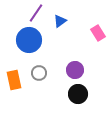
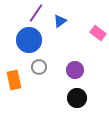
pink rectangle: rotated 21 degrees counterclockwise
gray circle: moved 6 px up
black circle: moved 1 px left, 4 px down
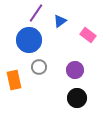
pink rectangle: moved 10 px left, 2 px down
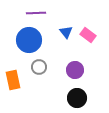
purple line: rotated 54 degrees clockwise
blue triangle: moved 6 px right, 11 px down; rotated 32 degrees counterclockwise
orange rectangle: moved 1 px left
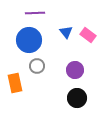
purple line: moved 1 px left
gray circle: moved 2 px left, 1 px up
orange rectangle: moved 2 px right, 3 px down
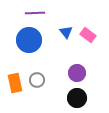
gray circle: moved 14 px down
purple circle: moved 2 px right, 3 px down
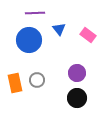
blue triangle: moved 7 px left, 3 px up
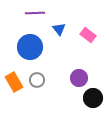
blue circle: moved 1 px right, 7 px down
purple circle: moved 2 px right, 5 px down
orange rectangle: moved 1 px left, 1 px up; rotated 18 degrees counterclockwise
black circle: moved 16 px right
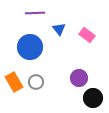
pink rectangle: moved 1 px left
gray circle: moved 1 px left, 2 px down
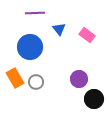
purple circle: moved 1 px down
orange rectangle: moved 1 px right, 4 px up
black circle: moved 1 px right, 1 px down
